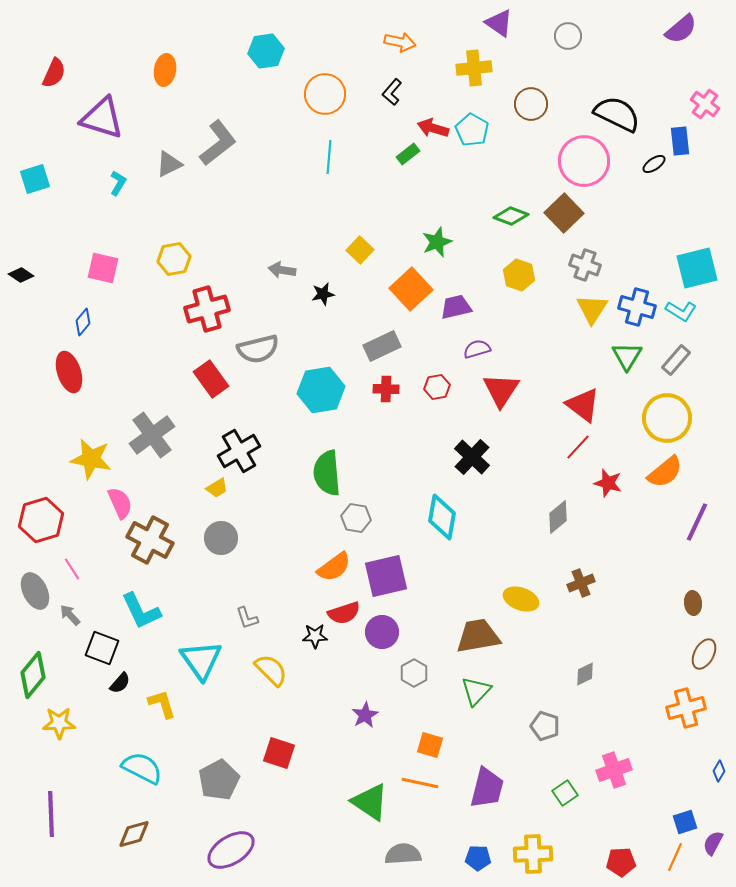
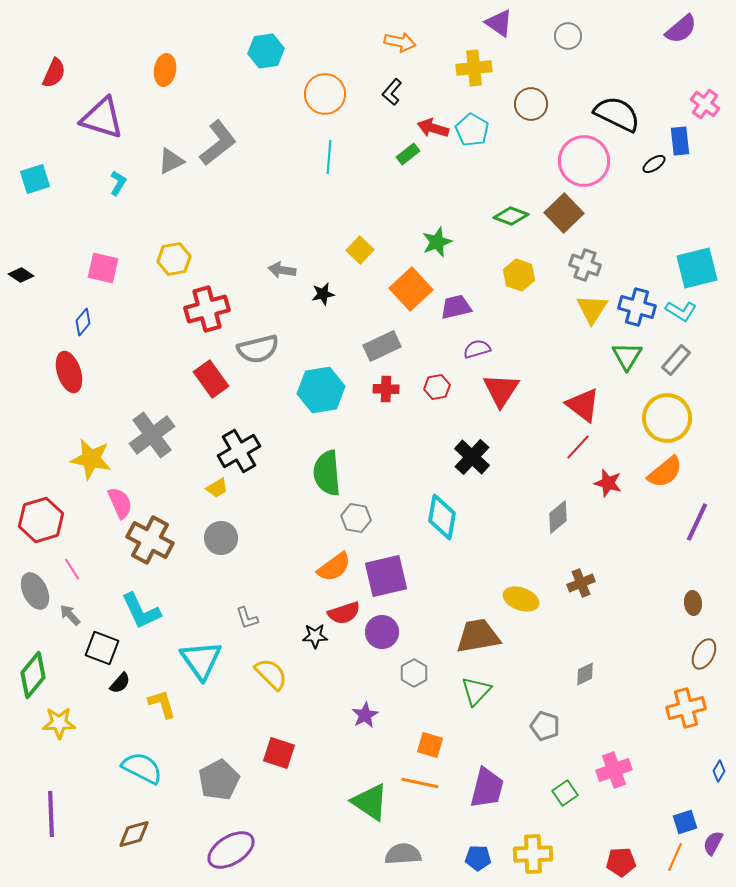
gray triangle at (169, 164): moved 2 px right, 3 px up
yellow semicircle at (271, 670): moved 4 px down
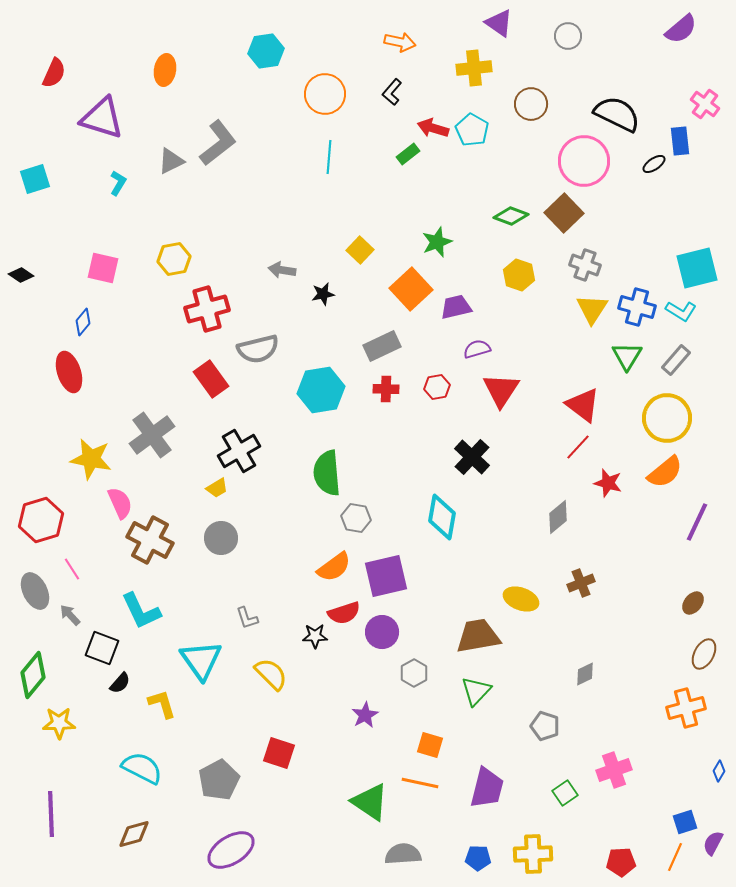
brown ellipse at (693, 603): rotated 45 degrees clockwise
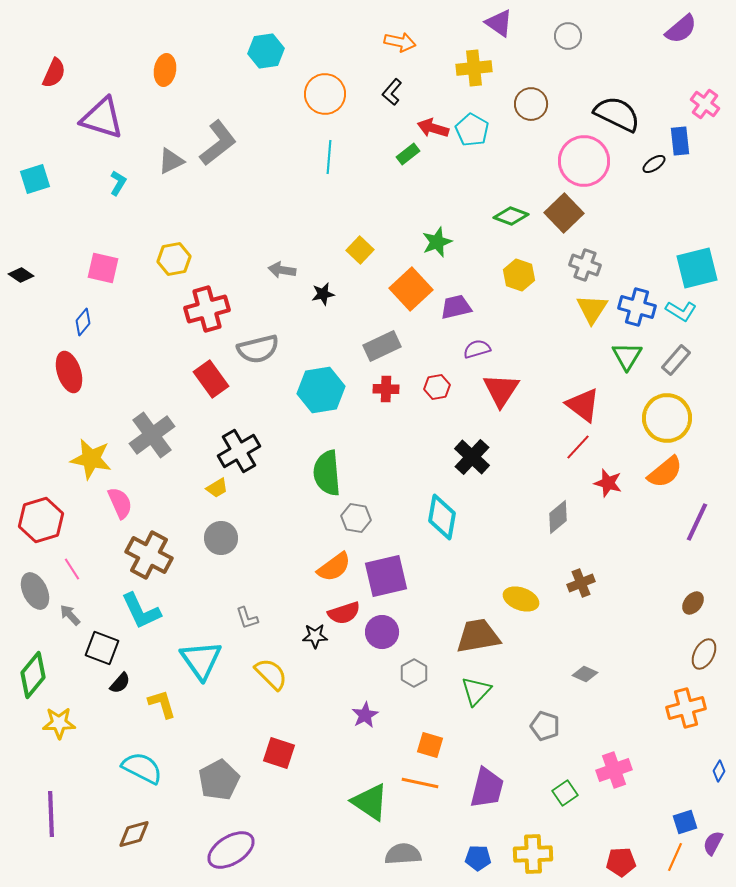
brown cross at (150, 540): moved 1 px left, 15 px down
gray diamond at (585, 674): rotated 50 degrees clockwise
